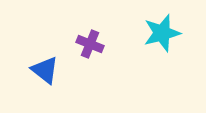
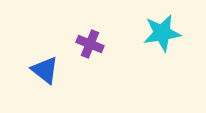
cyan star: rotated 6 degrees clockwise
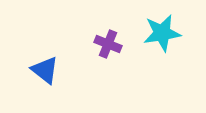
purple cross: moved 18 px right
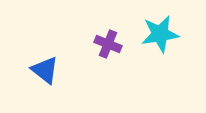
cyan star: moved 2 px left, 1 px down
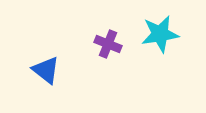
blue triangle: moved 1 px right
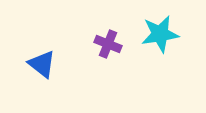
blue triangle: moved 4 px left, 6 px up
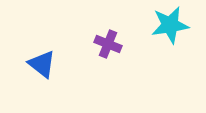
cyan star: moved 10 px right, 9 px up
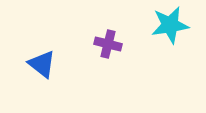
purple cross: rotated 8 degrees counterclockwise
